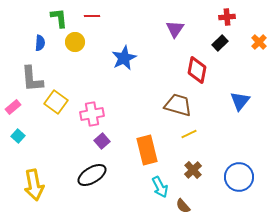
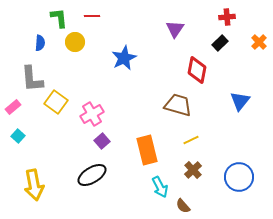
pink cross: rotated 20 degrees counterclockwise
yellow line: moved 2 px right, 6 px down
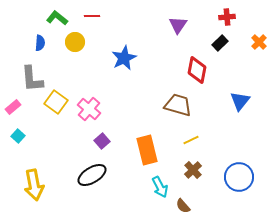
green L-shape: moved 2 px left; rotated 45 degrees counterclockwise
purple triangle: moved 3 px right, 4 px up
pink cross: moved 3 px left, 5 px up; rotated 20 degrees counterclockwise
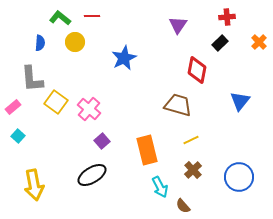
green L-shape: moved 3 px right
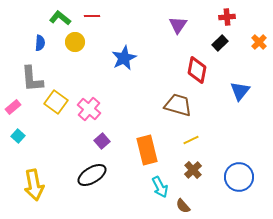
blue triangle: moved 10 px up
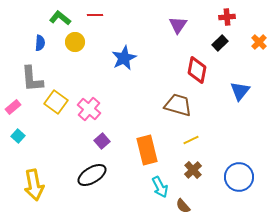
red line: moved 3 px right, 1 px up
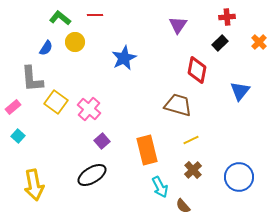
blue semicircle: moved 6 px right, 5 px down; rotated 28 degrees clockwise
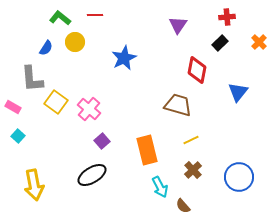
blue triangle: moved 2 px left, 1 px down
pink rectangle: rotated 70 degrees clockwise
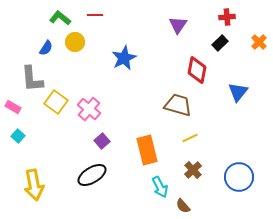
yellow line: moved 1 px left, 2 px up
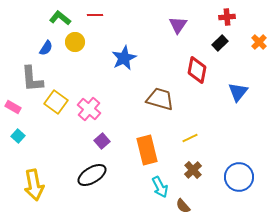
brown trapezoid: moved 18 px left, 6 px up
